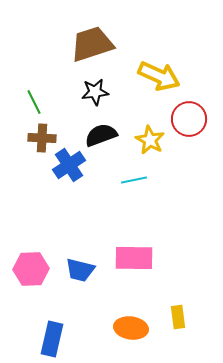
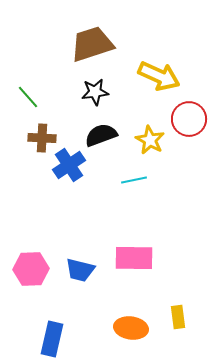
green line: moved 6 px left, 5 px up; rotated 15 degrees counterclockwise
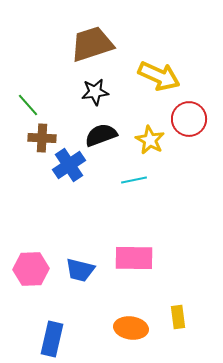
green line: moved 8 px down
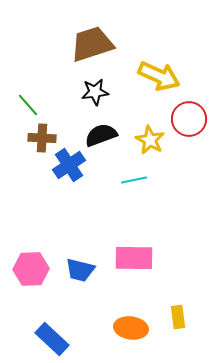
blue rectangle: rotated 60 degrees counterclockwise
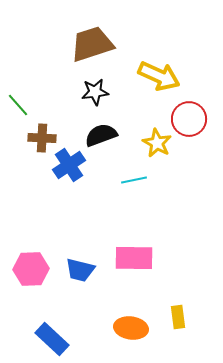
green line: moved 10 px left
yellow star: moved 7 px right, 3 px down
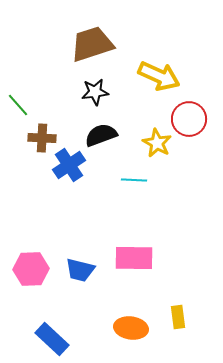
cyan line: rotated 15 degrees clockwise
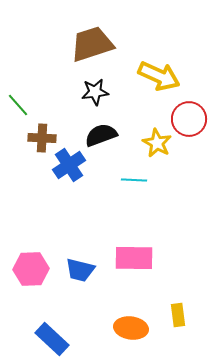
yellow rectangle: moved 2 px up
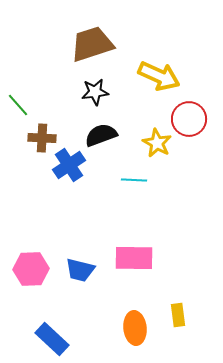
orange ellipse: moved 4 px right; rotated 76 degrees clockwise
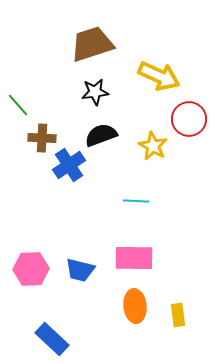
yellow star: moved 4 px left, 3 px down
cyan line: moved 2 px right, 21 px down
orange ellipse: moved 22 px up
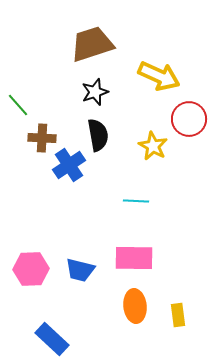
black star: rotated 12 degrees counterclockwise
black semicircle: moved 3 px left; rotated 100 degrees clockwise
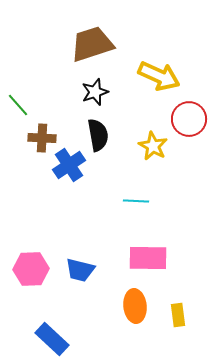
pink rectangle: moved 14 px right
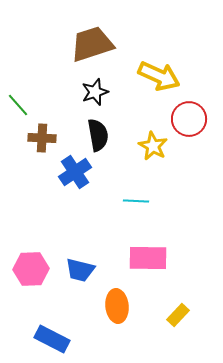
blue cross: moved 6 px right, 7 px down
orange ellipse: moved 18 px left
yellow rectangle: rotated 50 degrees clockwise
blue rectangle: rotated 16 degrees counterclockwise
